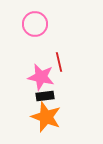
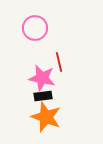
pink circle: moved 4 px down
pink star: moved 1 px right, 1 px down
black rectangle: moved 2 px left
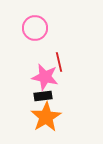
pink star: moved 3 px right, 1 px up
orange star: rotated 20 degrees clockwise
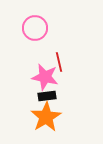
black rectangle: moved 4 px right
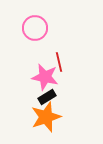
black rectangle: moved 1 px down; rotated 24 degrees counterclockwise
orange star: rotated 12 degrees clockwise
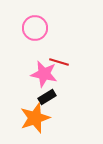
red line: rotated 60 degrees counterclockwise
pink star: moved 1 px left, 3 px up
orange star: moved 11 px left, 1 px down
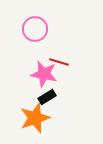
pink circle: moved 1 px down
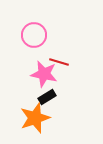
pink circle: moved 1 px left, 6 px down
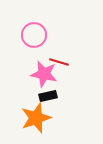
black rectangle: moved 1 px right, 1 px up; rotated 18 degrees clockwise
orange star: moved 1 px right
